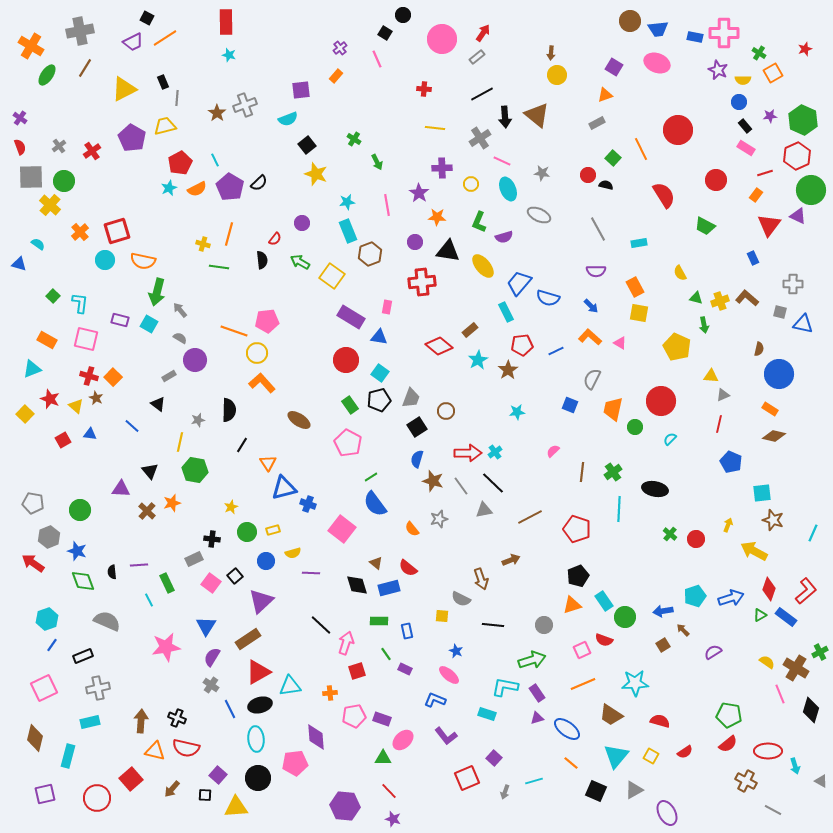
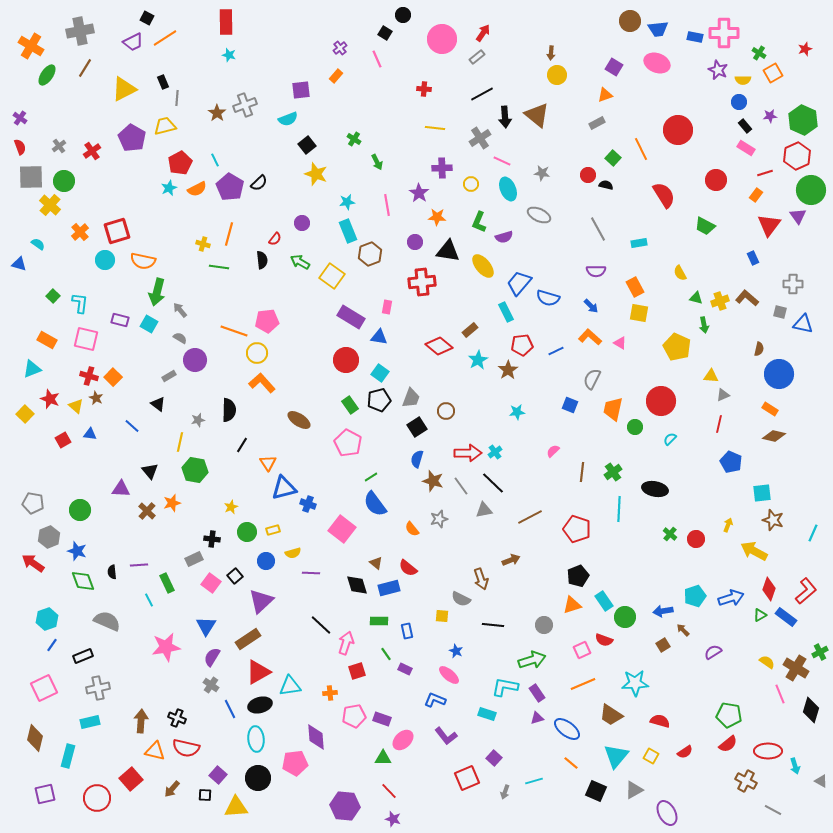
purple triangle at (798, 216): rotated 30 degrees clockwise
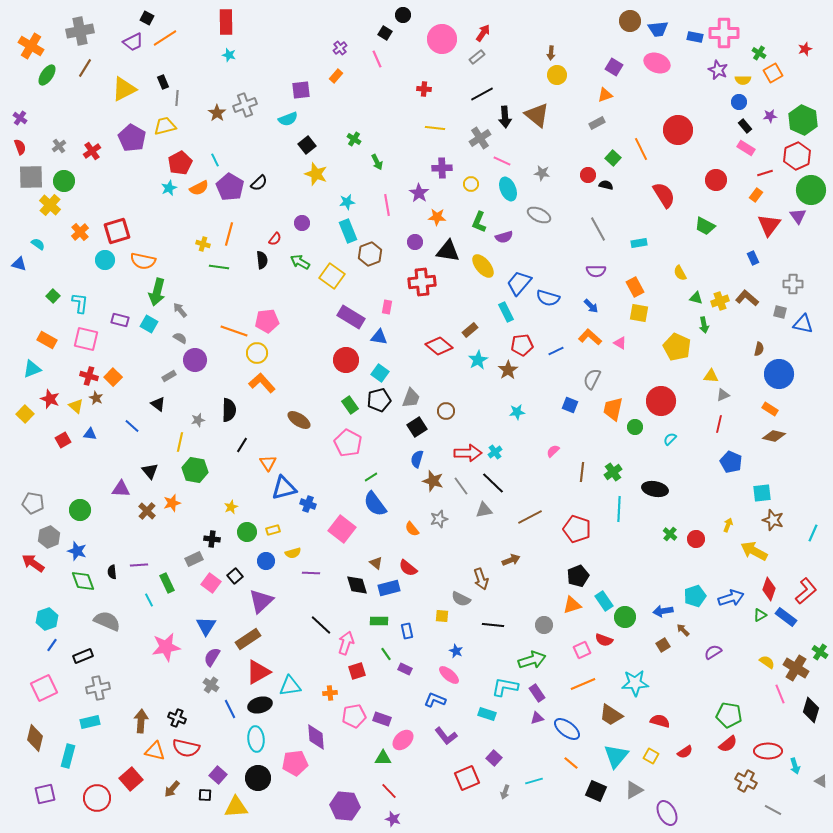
orange semicircle at (197, 189): moved 2 px right, 1 px up
green cross at (820, 652): rotated 28 degrees counterclockwise
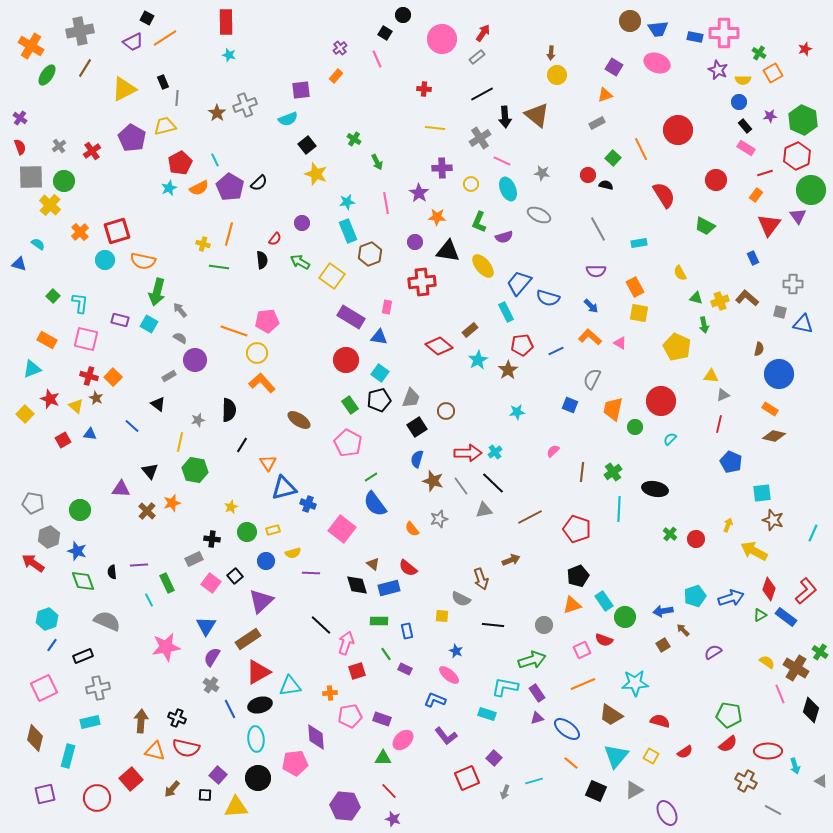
pink line at (387, 205): moved 1 px left, 2 px up
brown triangle at (376, 563): moved 3 px left, 1 px down
pink pentagon at (354, 716): moved 4 px left
